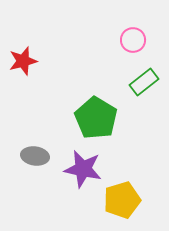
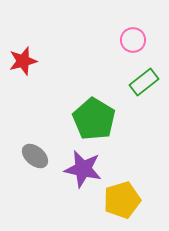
green pentagon: moved 2 px left, 1 px down
gray ellipse: rotated 32 degrees clockwise
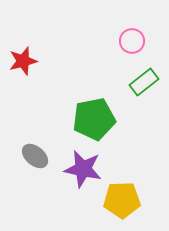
pink circle: moved 1 px left, 1 px down
green pentagon: rotated 30 degrees clockwise
yellow pentagon: rotated 15 degrees clockwise
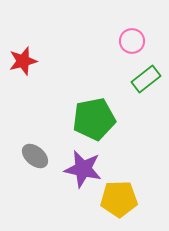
green rectangle: moved 2 px right, 3 px up
yellow pentagon: moved 3 px left, 1 px up
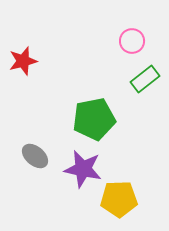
green rectangle: moved 1 px left
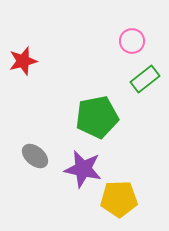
green pentagon: moved 3 px right, 2 px up
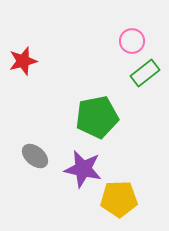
green rectangle: moved 6 px up
